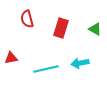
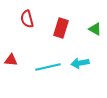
red triangle: moved 2 px down; rotated 16 degrees clockwise
cyan line: moved 2 px right, 2 px up
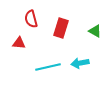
red semicircle: moved 4 px right
green triangle: moved 2 px down
red triangle: moved 8 px right, 17 px up
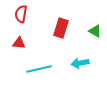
red semicircle: moved 10 px left, 5 px up; rotated 24 degrees clockwise
cyan line: moved 9 px left, 2 px down
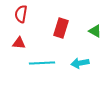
cyan line: moved 3 px right, 6 px up; rotated 10 degrees clockwise
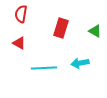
red triangle: rotated 24 degrees clockwise
cyan line: moved 2 px right, 5 px down
